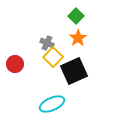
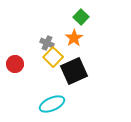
green square: moved 5 px right, 1 px down
orange star: moved 4 px left
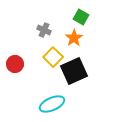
green square: rotated 14 degrees counterclockwise
gray cross: moved 3 px left, 13 px up
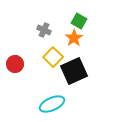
green square: moved 2 px left, 4 px down
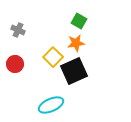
gray cross: moved 26 px left
orange star: moved 2 px right, 5 px down; rotated 24 degrees clockwise
cyan ellipse: moved 1 px left, 1 px down
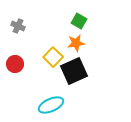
gray cross: moved 4 px up
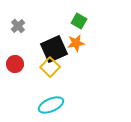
gray cross: rotated 24 degrees clockwise
yellow square: moved 3 px left, 10 px down
black square: moved 20 px left, 22 px up
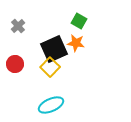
orange star: rotated 18 degrees clockwise
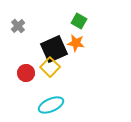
red circle: moved 11 px right, 9 px down
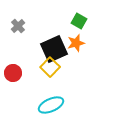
orange star: rotated 24 degrees counterclockwise
red circle: moved 13 px left
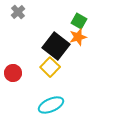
gray cross: moved 14 px up
orange star: moved 2 px right, 6 px up
black square: moved 2 px right, 3 px up; rotated 28 degrees counterclockwise
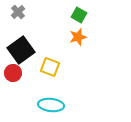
green square: moved 6 px up
black square: moved 35 px left, 4 px down; rotated 16 degrees clockwise
yellow square: rotated 24 degrees counterclockwise
cyan ellipse: rotated 30 degrees clockwise
